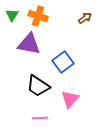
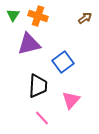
green triangle: moved 1 px right
purple triangle: rotated 25 degrees counterclockwise
black trapezoid: rotated 120 degrees counterclockwise
pink triangle: moved 1 px right, 1 px down
pink line: moved 2 px right; rotated 49 degrees clockwise
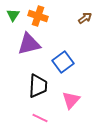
pink line: moved 2 px left; rotated 21 degrees counterclockwise
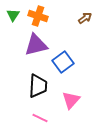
purple triangle: moved 7 px right, 1 px down
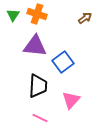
orange cross: moved 1 px left, 2 px up
purple triangle: moved 1 px left, 1 px down; rotated 20 degrees clockwise
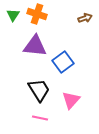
brown arrow: rotated 16 degrees clockwise
black trapezoid: moved 1 px right, 4 px down; rotated 35 degrees counterclockwise
pink line: rotated 14 degrees counterclockwise
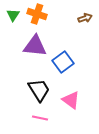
pink triangle: rotated 36 degrees counterclockwise
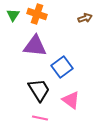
blue square: moved 1 px left, 5 px down
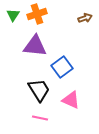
orange cross: rotated 36 degrees counterclockwise
pink triangle: rotated 12 degrees counterclockwise
